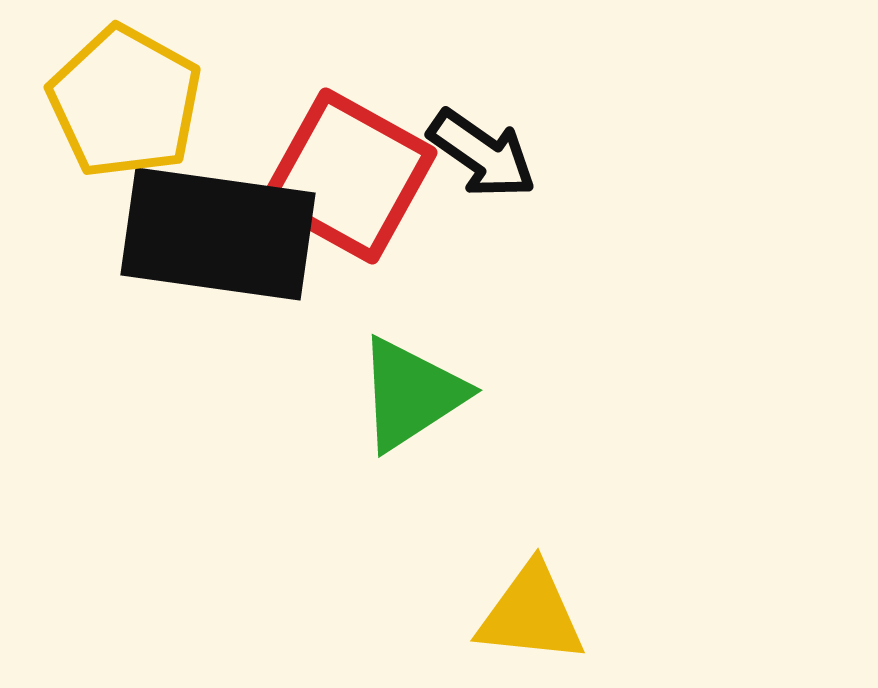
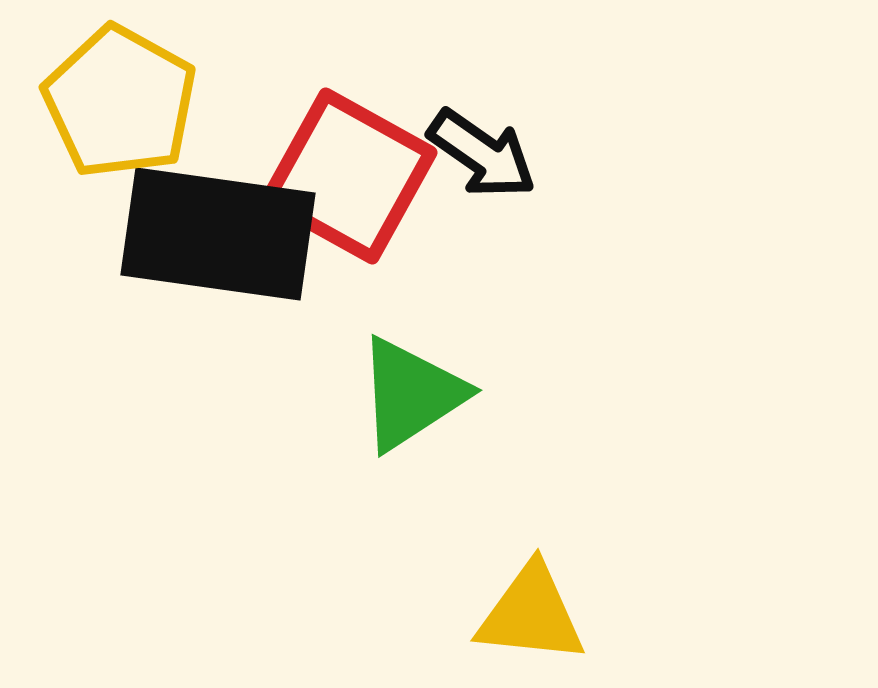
yellow pentagon: moved 5 px left
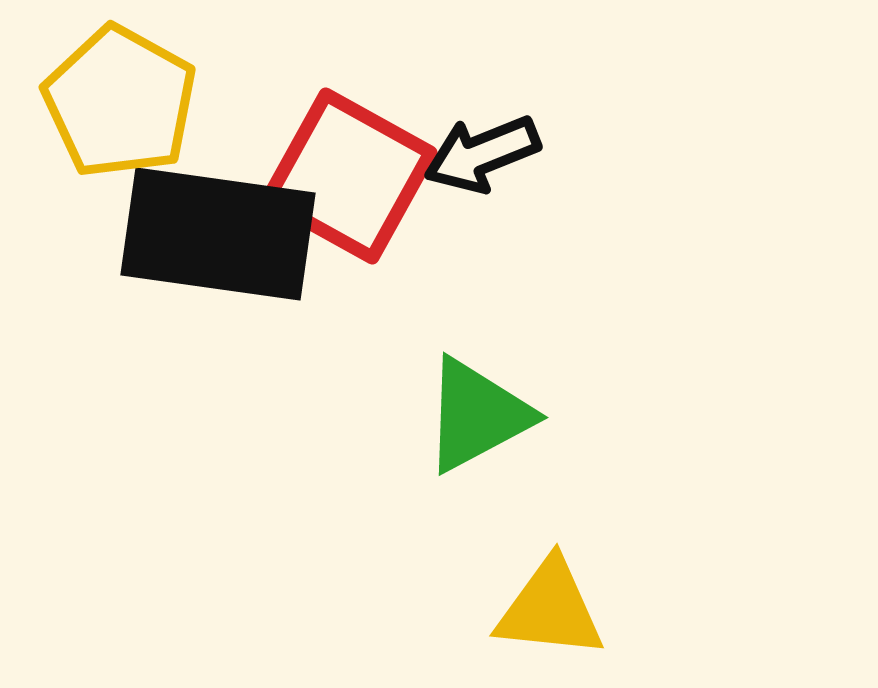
black arrow: rotated 123 degrees clockwise
green triangle: moved 66 px right, 21 px down; rotated 5 degrees clockwise
yellow triangle: moved 19 px right, 5 px up
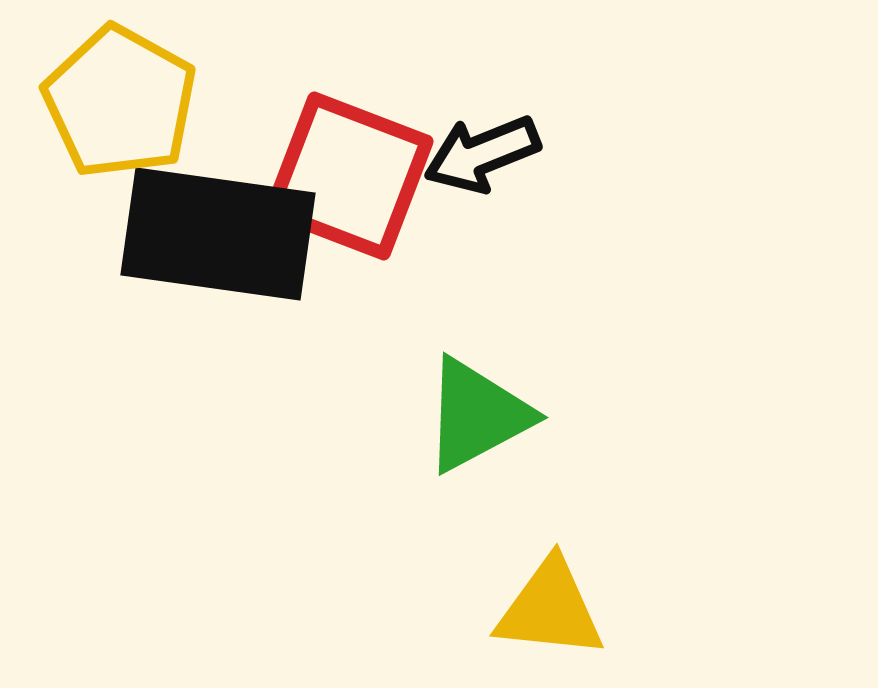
red square: rotated 8 degrees counterclockwise
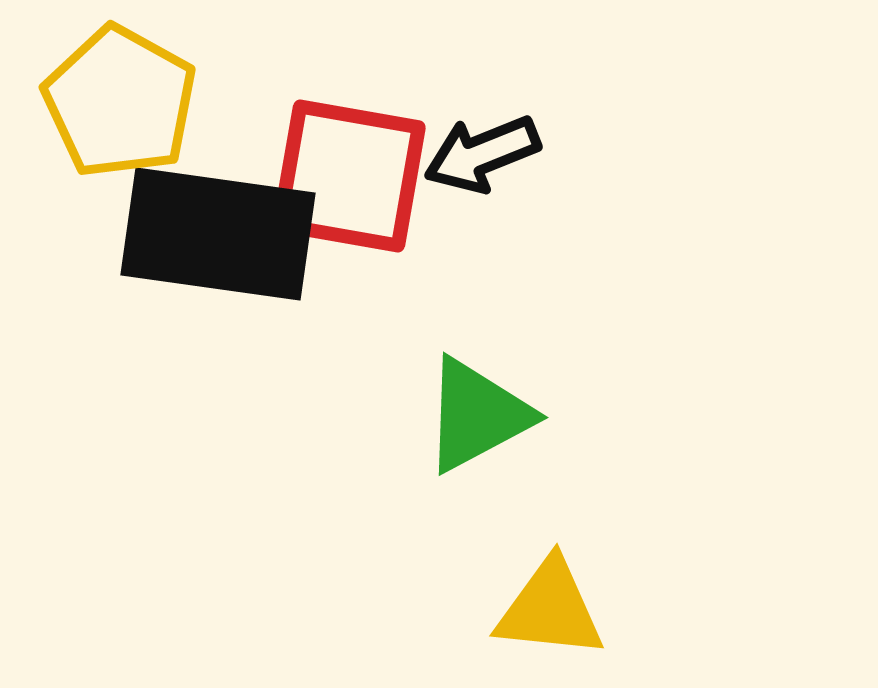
red square: rotated 11 degrees counterclockwise
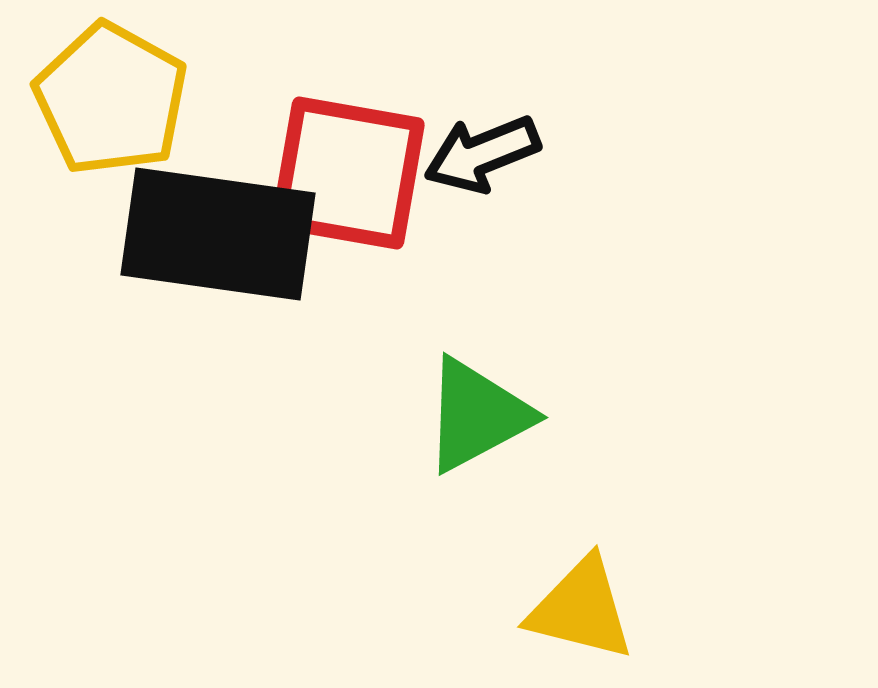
yellow pentagon: moved 9 px left, 3 px up
red square: moved 1 px left, 3 px up
yellow triangle: moved 31 px right; rotated 8 degrees clockwise
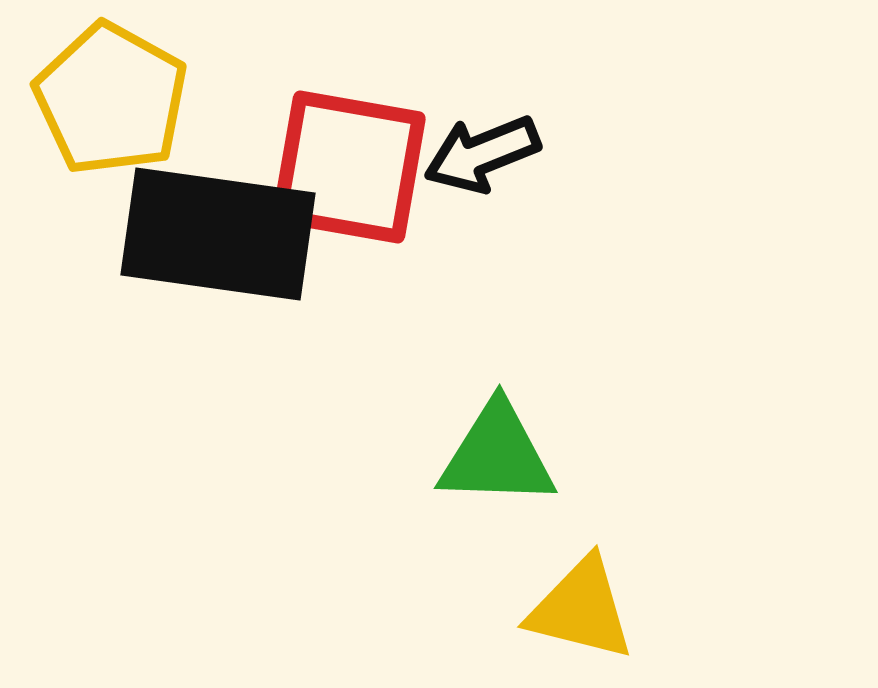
red square: moved 1 px right, 6 px up
green triangle: moved 20 px right, 40 px down; rotated 30 degrees clockwise
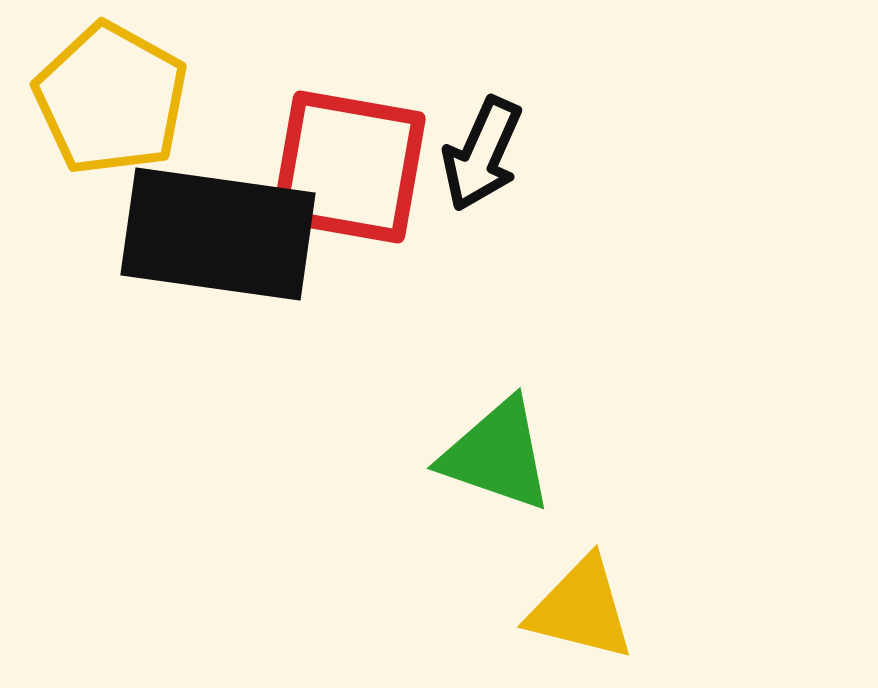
black arrow: rotated 44 degrees counterclockwise
green triangle: rotated 17 degrees clockwise
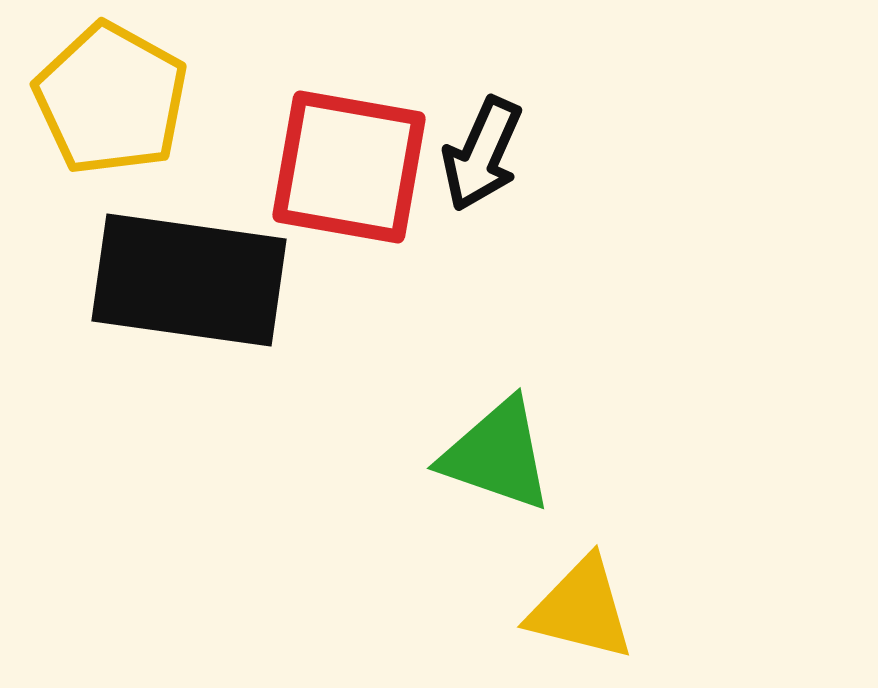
black rectangle: moved 29 px left, 46 px down
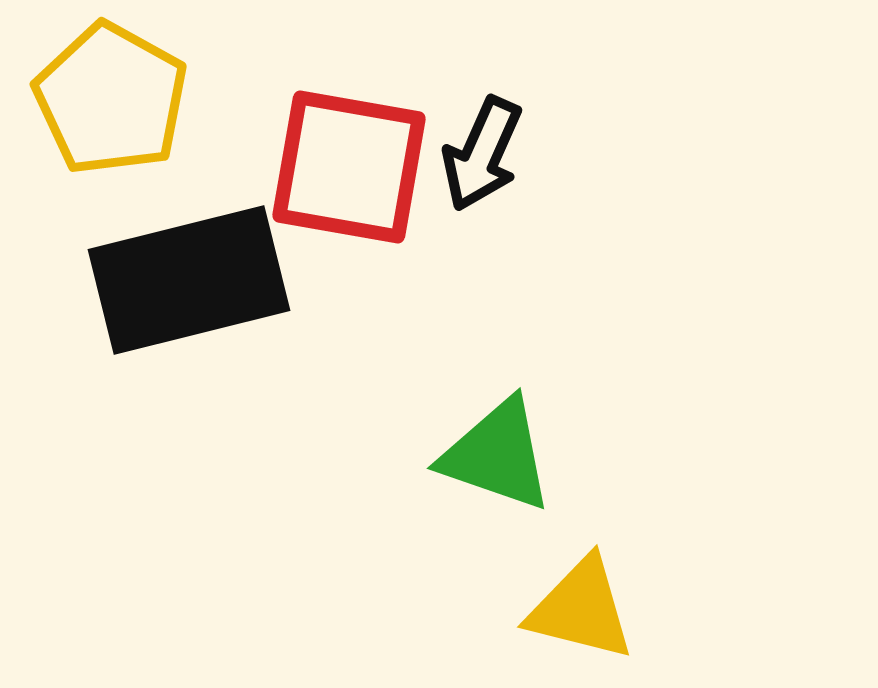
black rectangle: rotated 22 degrees counterclockwise
